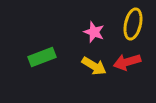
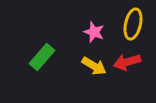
green rectangle: rotated 28 degrees counterclockwise
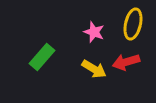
red arrow: moved 1 px left
yellow arrow: moved 3 px down
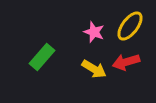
yellow ellipse: moved 3 px left, 2 px down; rotated 24 degrees clockwise
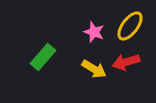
green rectangle: moved 1 px right
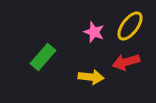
yellow arrow: moved 3 px left, 8 px down; rotated 25 degrees counterclockwise
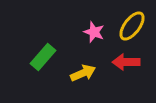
yellow ellipse: moved 2 px right
red arrow: rotated 16 degrees clockwise
yellow arrow: moved 8 px left, 4 px up; rotated 30 degrees counterclockwise
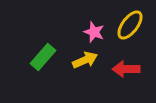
yellow ellipse: moved 2 px left, 1 px up
red arrow: moved 7 px down
yellow arrow: moved 2 px right, 13 px up
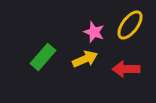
yellow arrow: moved 1 px up
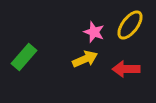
green rectangle: moved 19 px left
